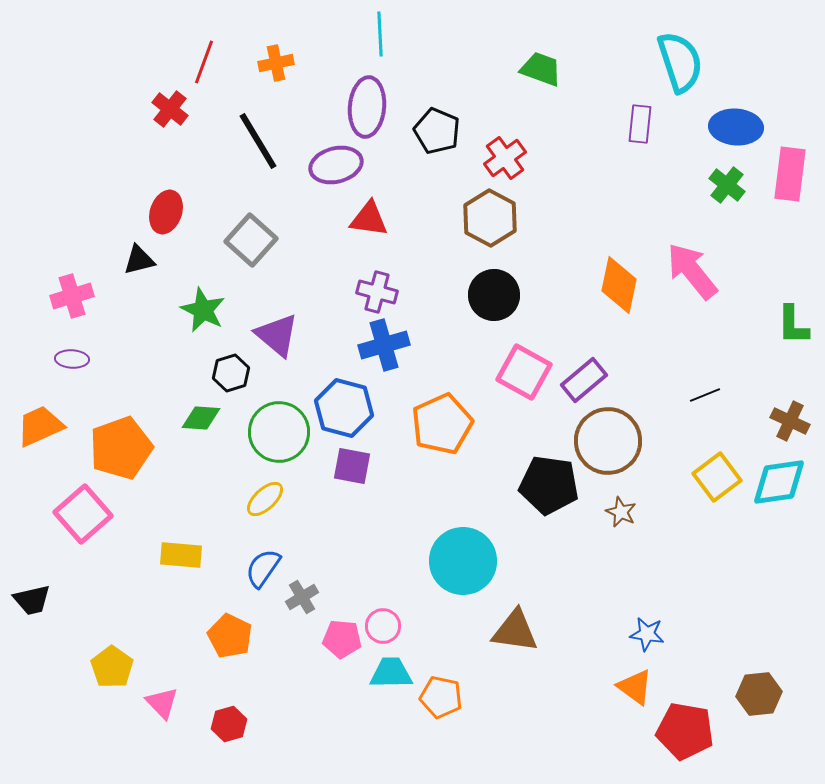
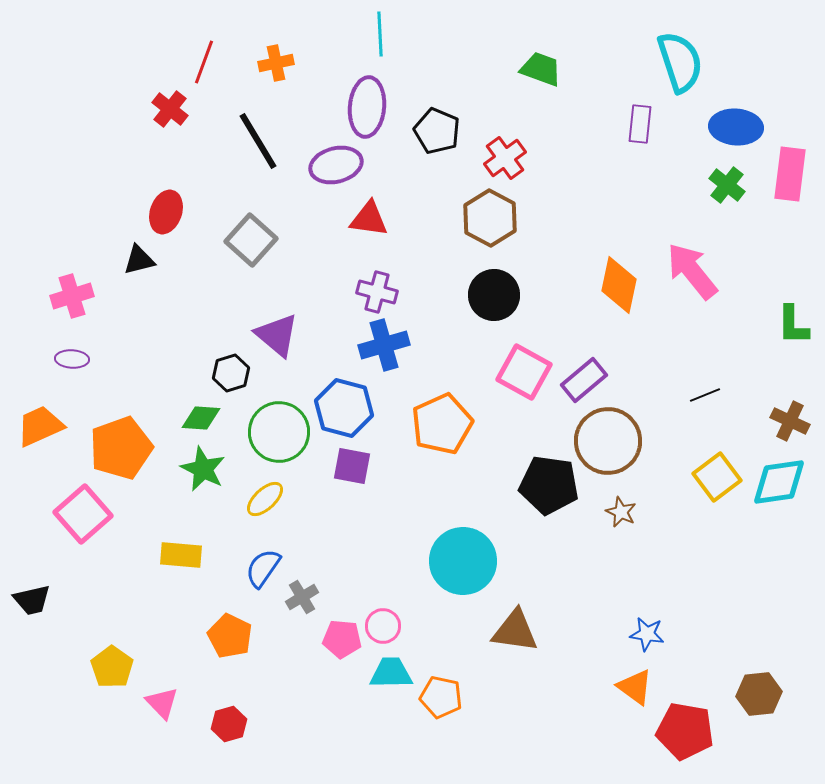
green star at (203, 310): moved 159 px down
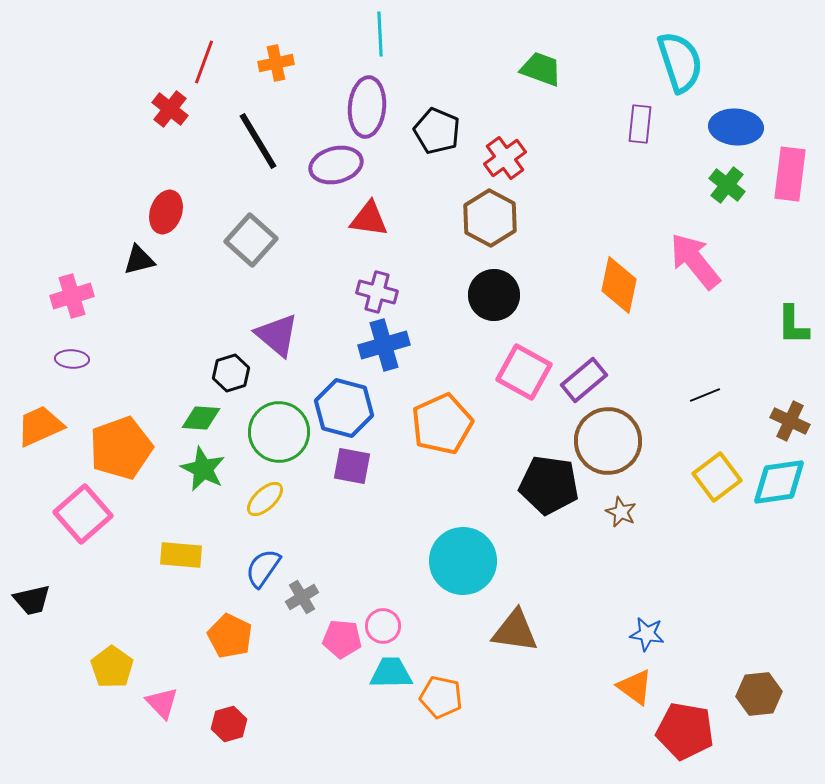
pink arrow at (692, 271): moved 3 px right, 10 px up
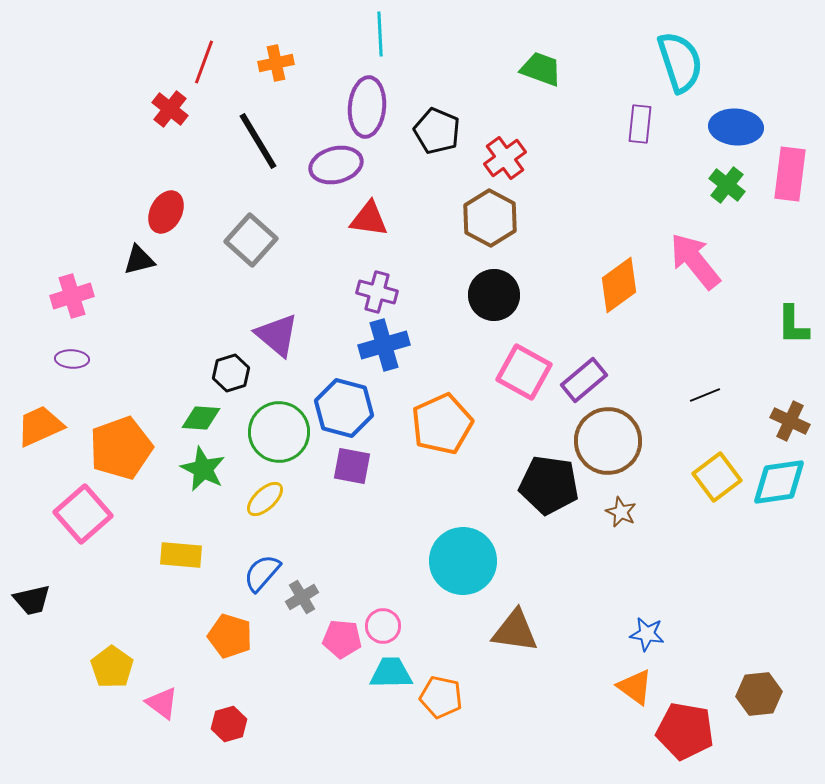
red ellipse at (166, 212): rotated 9 degrees clockwise
orange diamond at (619, 285): rotated 42 degrees clockwise
blue semicircle at (263, 568): moved 1 px left, 5 px down; rotated 6 degrees clockwise
orange pentagon at (230, 636): rotated 9 degrees counterclockwise
pink triangle at (162, 703): rotated 9 degrees counterclockwise
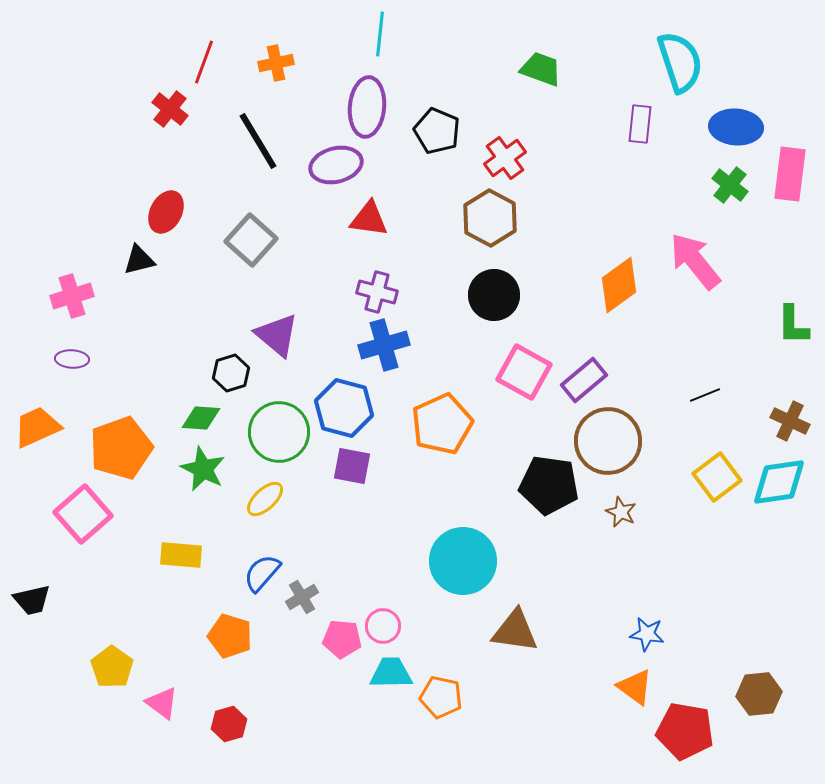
cyan line at (380, 34): rotated 9 degrees clockwise
green cross at (727, 185): moved 3 px right
orange trapezoid at (40, 426): moved 3 px left, 1 px down
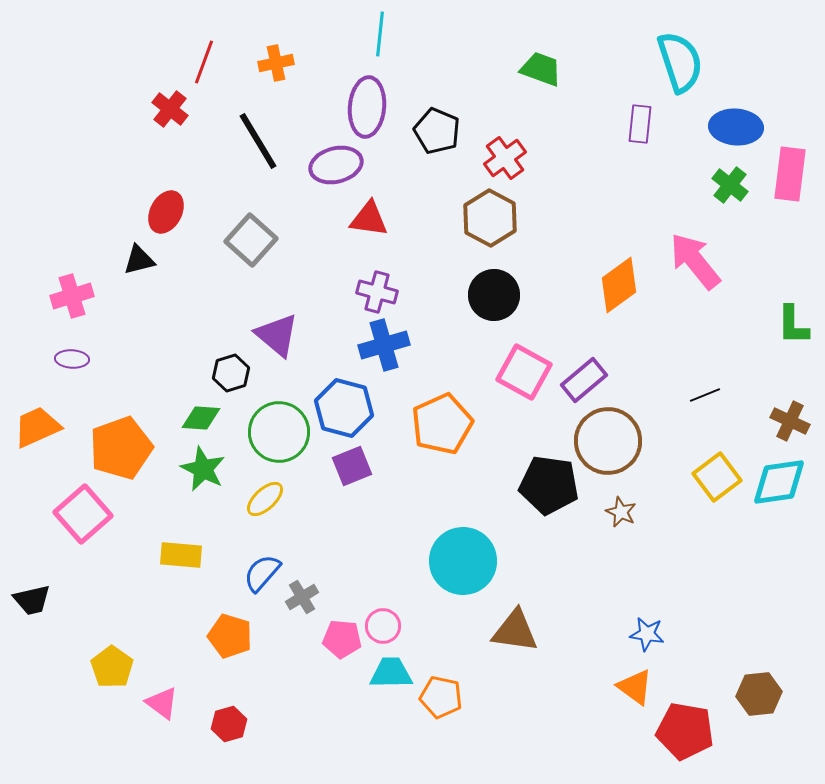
purple square at (352, 466): rotated 33 degrees counterclockwise
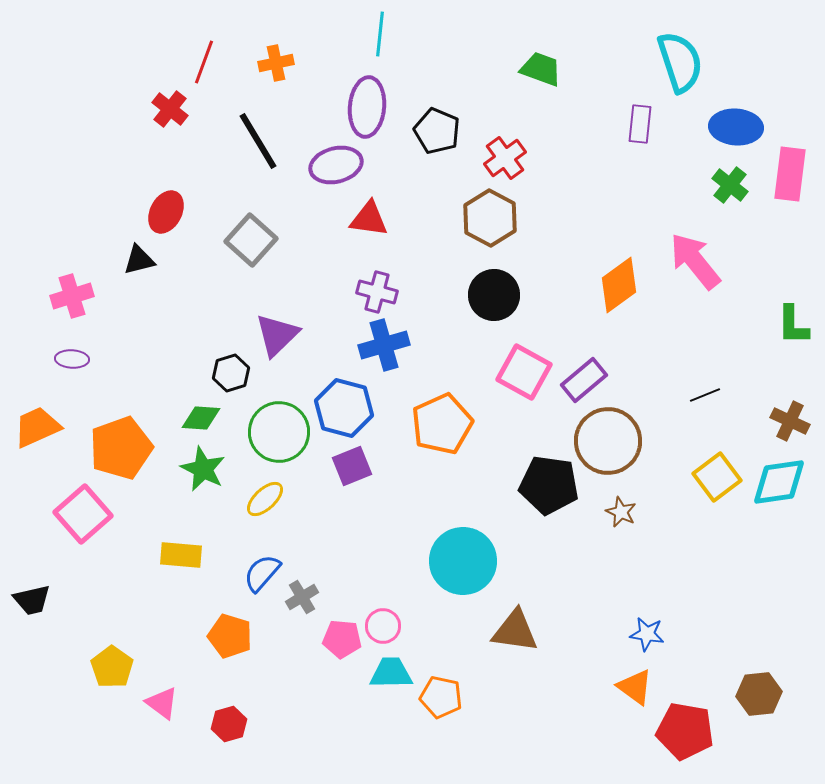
purple triangle at (277, 335): rotated 36 degrees clockwise
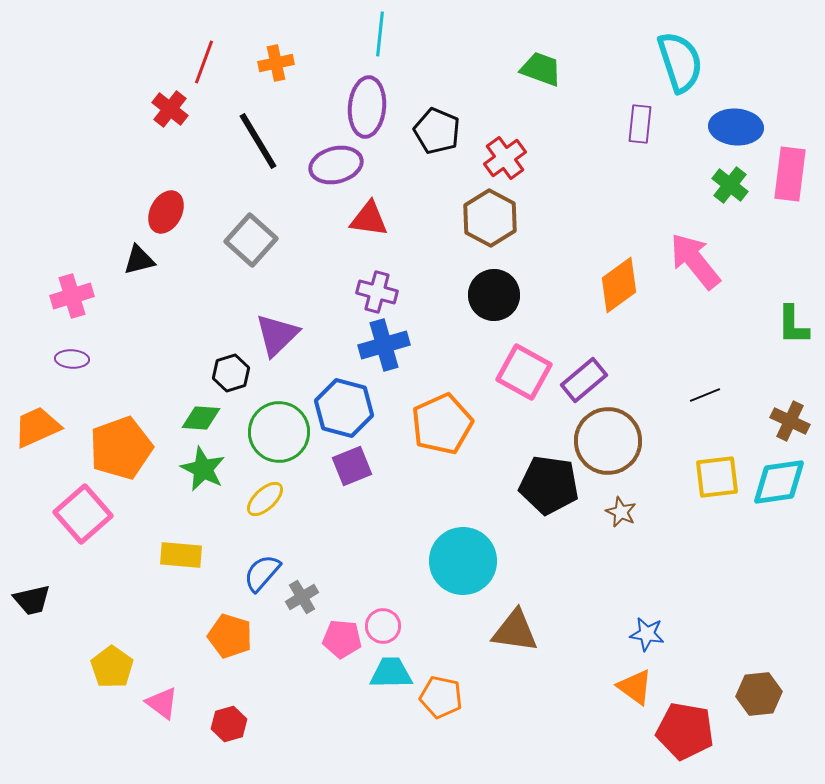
yellow square at (717, 477): rotated 30 degrees clockwise
